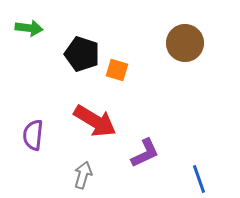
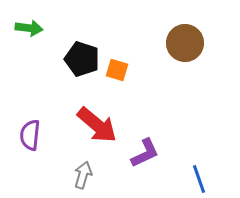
black pentagon: moved 5 px down
red arrow: moved 2 px right, 4 px down; rotated 9 degrees clockwise
purple semicircle: moved 3 px left
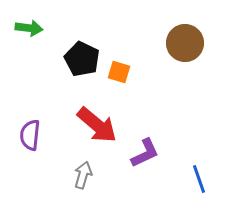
black pentagon: rotated 8 degrees clockwise
orange square: moved 2 px right, 2 px down
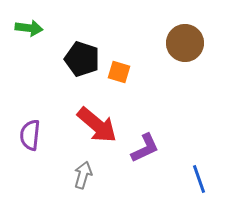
black pentagon: rotated 8 degrees counterclockwise
purple L-shape: moved 5 px up
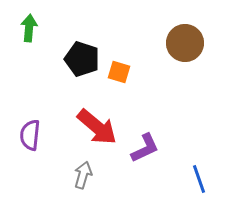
green arrow: rotated 92 degrees counterclockwise
red arrow: moved 2 px down
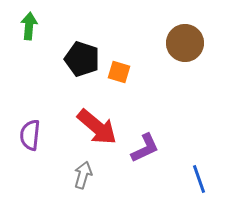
green arrow: moved 2 px up
